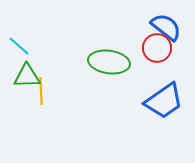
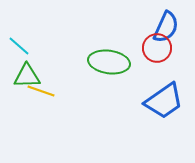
blue semicircle: rotated 76 degrees clockwise
yellow line: rotated 68 degrees counterclockwise
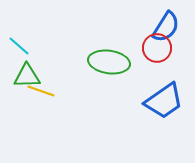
blue semicircle: rotated 8 degrees clockwise
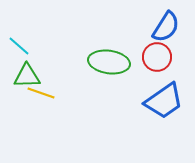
red circle: moved 9 px down
yellow line: moved 2 px down
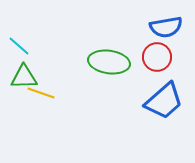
blue semicircle: rotated 48 degrees clockwise
green triangle: moved 3 px left, 1 px down
blue trapezoid: rotated 6 degrees counterclockwise
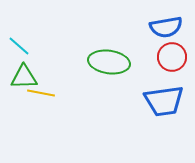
red circle: moved 15 px right
yellow line: rotated 8 degrees counterclockwise
blue trapezoid: rotated 33 degrees clockwise
